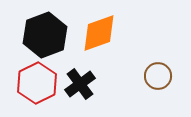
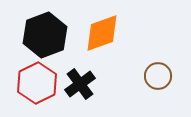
orange diamond: moved 3 px right
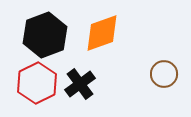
brown circle: moved 6 px right, 2 px up
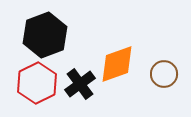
orange diamond: moved 15 px right, 31 px down
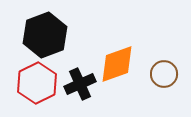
black cross: rotated 12 degrees clockwise
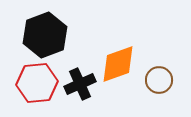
orange diamond: moved 1 px right
brown circle: moved 5 px left, 6 px down
red hexagon: rotated 21 degrees clockwise
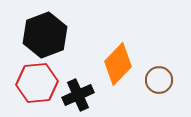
orange diamond: rotated 27 degrees counterclockwise
black cross: moved 2 px left, 11 px down
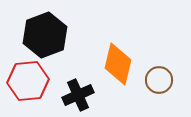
orange diamond: rotated 30 degrees counterclockwise
red hexagon: moved 9 px left, 2 px up
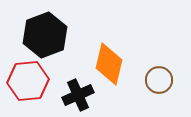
orange diamond: moved 9 px left
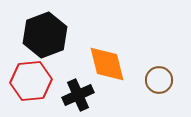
orange diamond: moved 2 px left; rotated 27 degrees counterclockwise
red hexagon: moved 3 px right
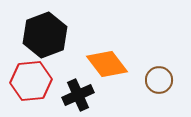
orange diamond: rotated 24 degrees counterclockwise
